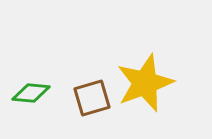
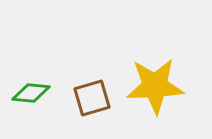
yellow star: moved 10 px right, 3 px down; rotated 18 degrees clockwise
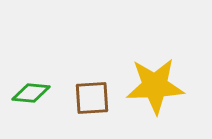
brown square: rotated 12 degrees clockwise
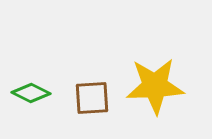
green diamond: rotated 21 degrees clockwise
